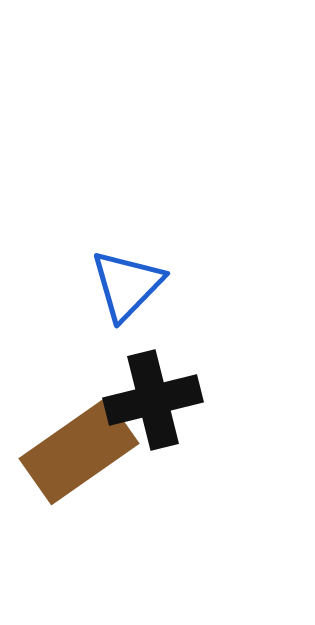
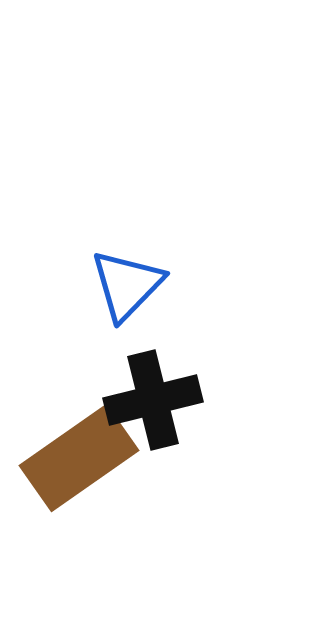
brown rectangle: moved 7 px down
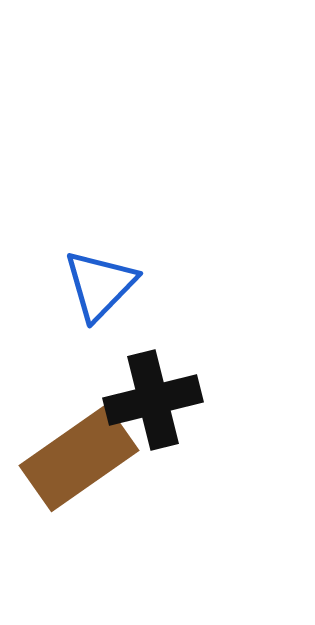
blue triangle: moved 27 px left
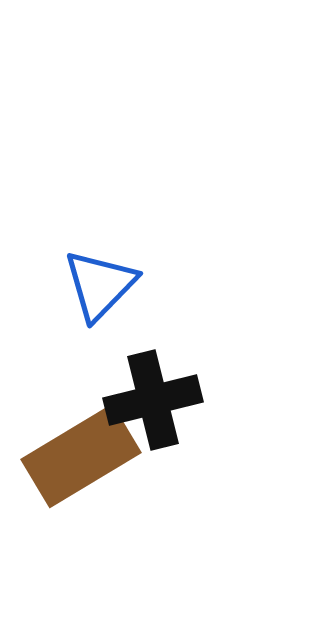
brown rectangle: moved 2 px right, 2 px up; rotated 4 degrees clockwise
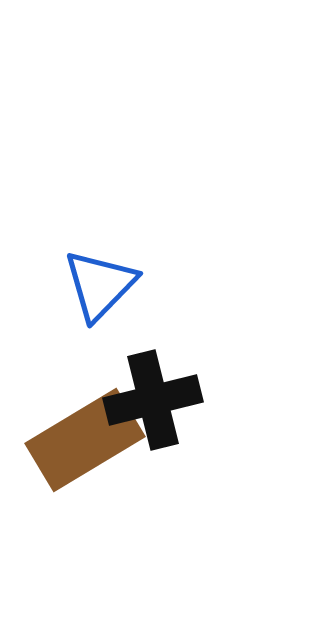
brown rectangle: moved 4 px right, 16 px up
